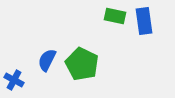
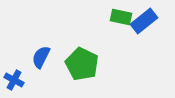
green rectangle: moved 6 px right, 1 px down
blue rectangle: rotated 60 degrees clockwise
blue semicircle: moved 6 px left, 3 px up
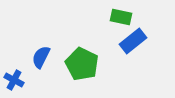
blue rectangle: moved 11 px left, 20 px down
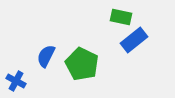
blue rectangle: moved 1 px right, 1 px up
blue semicircle: moved 5 px right, 1 px up
blue cross: moved 2 px right, 1 px down
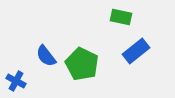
blue rectangle: moved 2 px right, 11 px down
blue semicircle: rotated 65 degrees counterclockwise
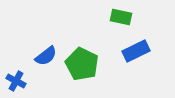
blue rectangle: rotated 12 degrees clockwise
blue semicircle: rotated 90 degrees counterclockwise
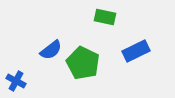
green rectangle: moved 16 px left
blue semicircle: moved 5 px right, 6 px up
green pentagon: moved 1 px right, 1 px up
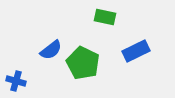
blue cross: rotated 12 degrees counterclockwise
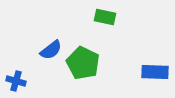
blue rectangle: moved 19 px right, 21 px down; rotated 28 degrees clockwise
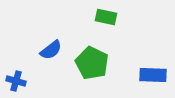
green rectangle: moved 1 px right
green pentagon: moved 9 px right
blue rectangle: moved 2 px left, 3 px down
